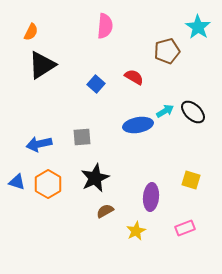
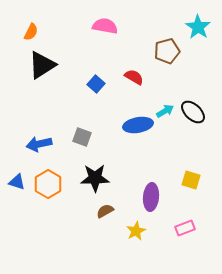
pink semicircle: rotated 85 degrees counterclockwise
gray square: rotated 24 degrees clockwise
black star: rotated 24 degrees clockwise
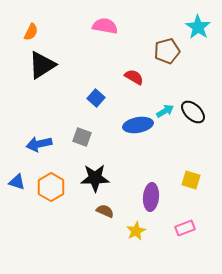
blue square: moved 14 px down
orange hexagon: moved 3 px right, 3 px down
brown semicircle: rotated 54 degrees clockwise
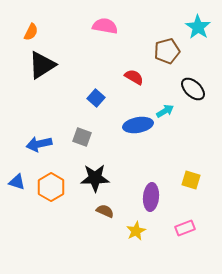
black ellipse: moved 23 px up
